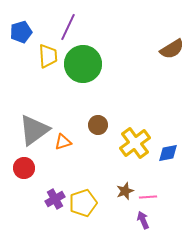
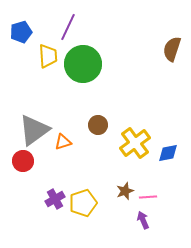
brown semicircle: rotated 140 degrees clockwise
red circle: moved 1 px left, 7 px up
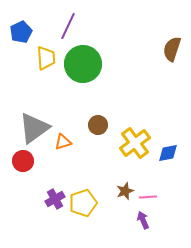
purple line: moved 1 px up
blue pentagon: rotated 10 degrees counterclockwise
yellow trapezoid: moved 2 px left, 2 px down
gray triangle: moved 2 px up
